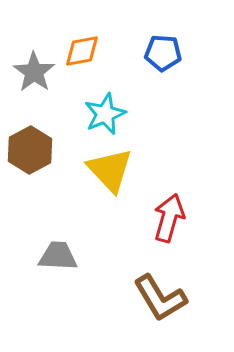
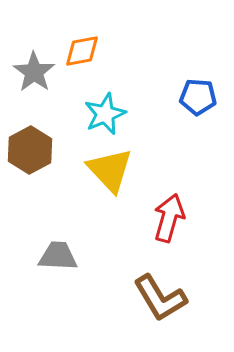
blue pentagon: moved 35 px right, 44 px down
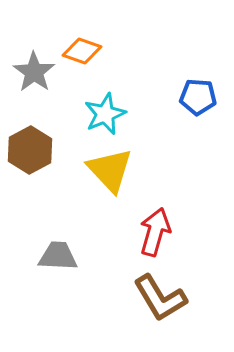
orange diamond: rotated 30 degrees clockwise
red arrow: moved 14 px left, 14 px down
